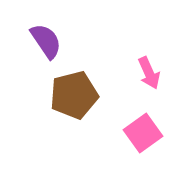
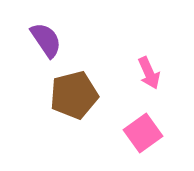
purple semicircle: moved 1 px up
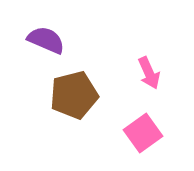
purple semicircle: rotated 33 degrees counterclockwise
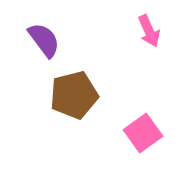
purple semicircle: moved 2 px left; rotated 30 degrees clockwise
pink arrow: moved 42 px up
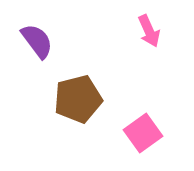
purple semicircle: moved 7 px left, 1 px down
brown pentagon: moved 4 px right, 4 px down
